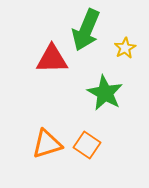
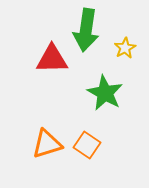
green arrow: rotated 15 degrees counterclockwise
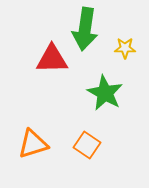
green arrow: moved 1 px left, 1 px up
yellow star: rotated 30 degrees clockwise
orange triangle: moved 14 px left
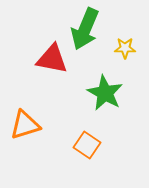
green arrow: rotated 15 degrees clockwise
red triangle: rotated 12 degrees clockwise
orange triangle: moved 8 px left, 19 px up
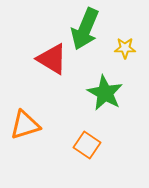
red triangle: rotated 20 degrees clockwise
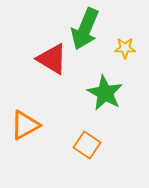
orange triangle: rotated 12 degrees counterclockwise
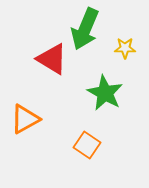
orange triangle: moved 6 px up
